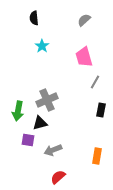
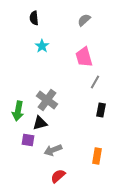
gray cross: rotated 30 degrees counterclockwise
red semicircle: moved 1 px up
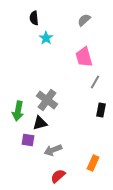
cyan star: moved 4 px right, 8 px up
orange rectangle: moved 4 px left, 7 px down; rotated 14 degrees clockwise
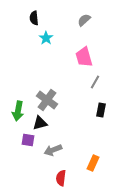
red semicircle: moved 3 px right, 2 px down; rotated 42 degrees counterclockwise
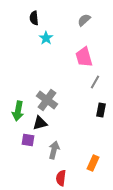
gray arrow: moved 1 px right; rotated 126 degrees clockwise
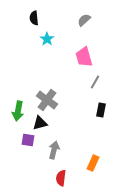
cyan star: moved 1 px right, 1 px down
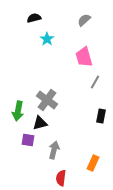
black semicircle: rotated 80 degrees clockwise
black rectangle: moved 6 px down
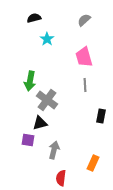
gray line: moved 10 px left, 3 px down; rotated 32 degrees counterclockwise
green arrow: moved 12 px right, 30 px up
